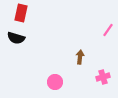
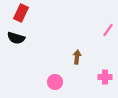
red rectangle: rotated 12 degrees clockwise
brown arrow: moved 3 px left
pink cross: moved 2 px right; rotated 16 degrees clockwise
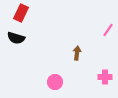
brown arrow: moved 4 px up
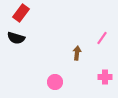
red rectangle: rotated 12 degrees clockwise
pink line: moved 6 px left, 8 px down
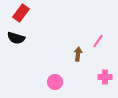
pink line: moved 4 px left, 3 px down
brown arrow: moved 1 px right, 1 px down
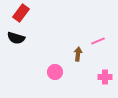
pink line: rotated 32 degrees clockwise
pink circle: moved 10 px up
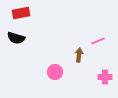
red rectangle: rotated 42 degrees clockwise
brown arrow: moved 1 px right, 1 px down
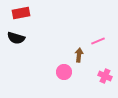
pink circle: moved 9 px right
pink cross: moved 1 px up; rotated 24 degrees clockwise
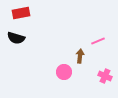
brown arrow: moved 1 px right, 1 px down
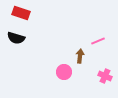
red rectangle: rotated 30 degrees clockwise
